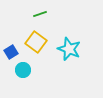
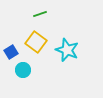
cyan star: moved 2 px left, 1 px down
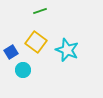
green line: moved 3 px up
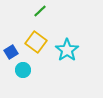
green line: rotated 24 degrees counterclockwise
cyan star: rotated 15 degrees clockwise
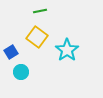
green line: rotated 32 degrees clockwise
yellow square: moved 1 px right, 5 px up
cyan circle: moved 2 px left, 2 px down
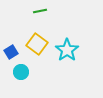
yellow square: moved 7 px down
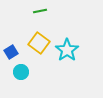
yellow square: moved 2 px right, 1 px up
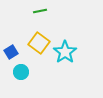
cyan star: moved 2 px left, 2 px down
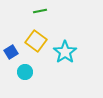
yellow square: moved 3 px left, 2 px up
cyan circle: moved 4 px right
